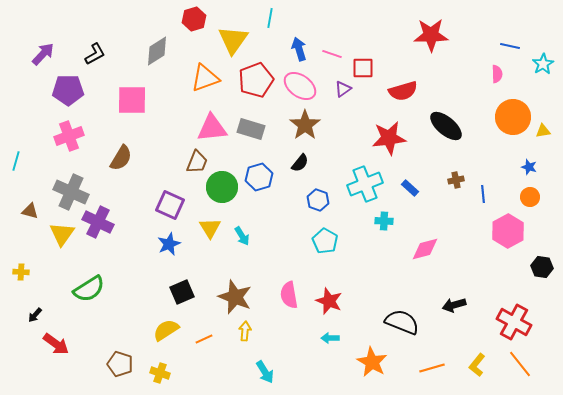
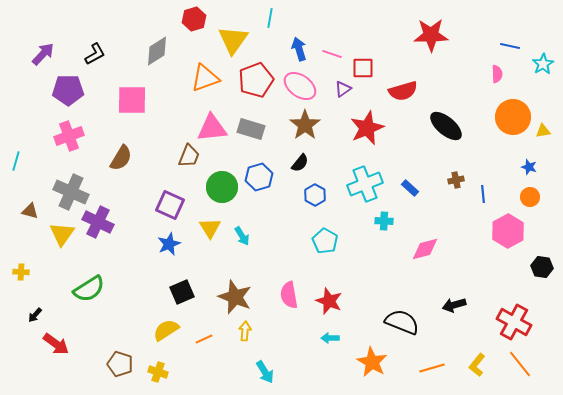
red star at (389, 138): moved 22 px left, 10 px up; rotated 16 degrees counterclockwise
brown trapezoid at (197, 162): moved 8 px left, 6 px up
blue hexagon at (318, 200): moved 3 px left, 5 px up; rotated 10 degrees clockwise
yellow cross at (160, 373): moved 2 px left, 1 px up
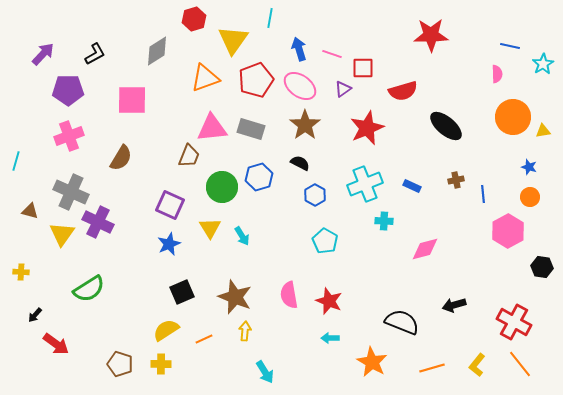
black semicircle at (300, 163): rotated 102 degrees counterclockwise
blue rectangle at (410, 188): moved 2 px right, 2 px up; rotated 18 degrees counterclockwise
yellow cross at (158, 372): moved 3 px right, 8 px up; rotated 18 degrees counterclockwise
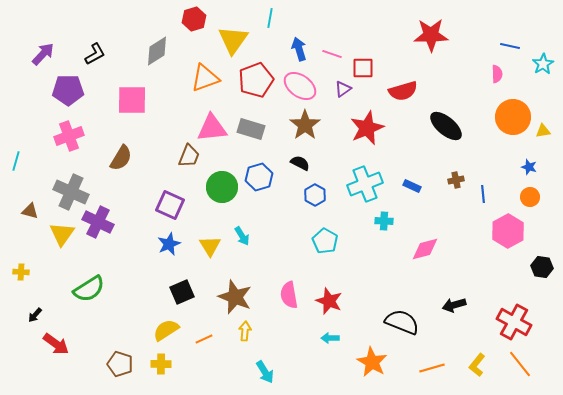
yellow triangle at (210, 228): moved 18 px down
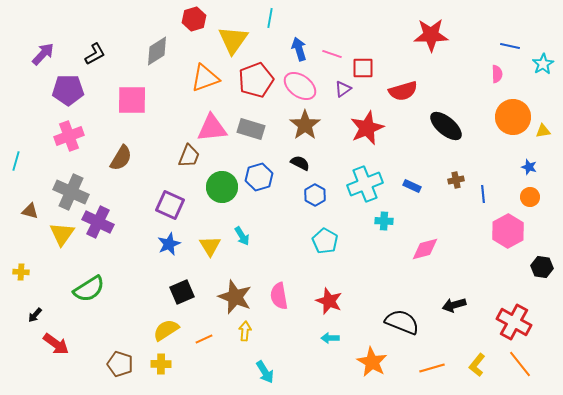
pink semicircle at (289, 295): moved 10 px left, 1 px down
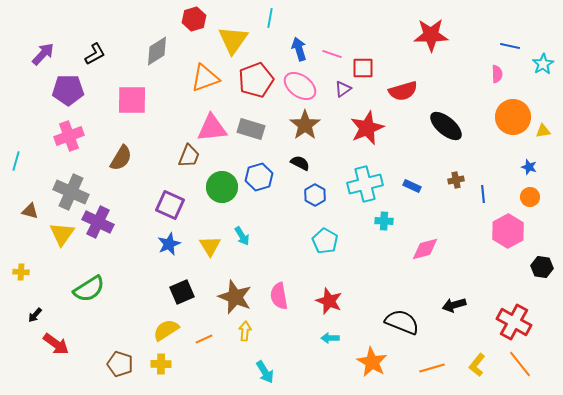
cyan cross at (365, 184): rotated 8 degrees clockwise
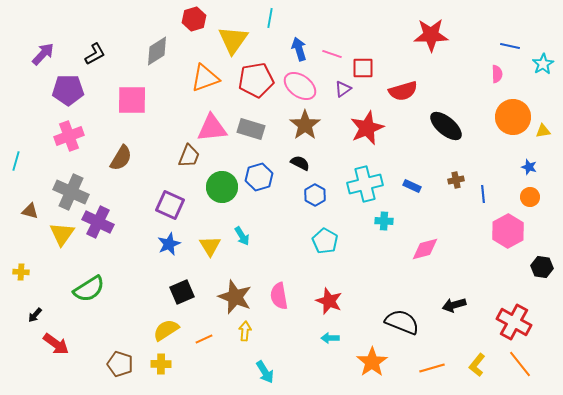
red pentagon at (256, 80): rotated 12 degrees clockwise
orange star at (372, 362): rotated 8 degrees clockwise
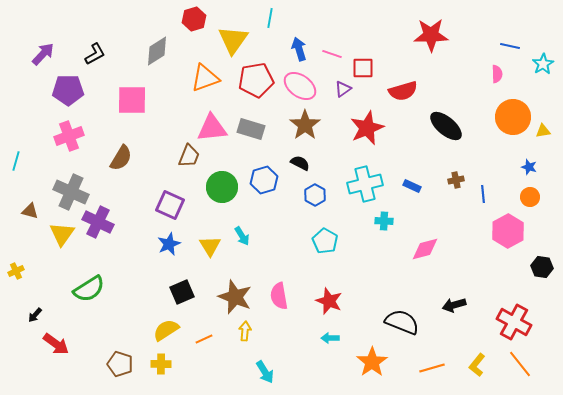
blue hexagon at (259, 177): moved 5 px right, 3 px down
yellow cross at (21, 272): moved 5 px left, 1 px up; rotated 28 degrees counterclockwise
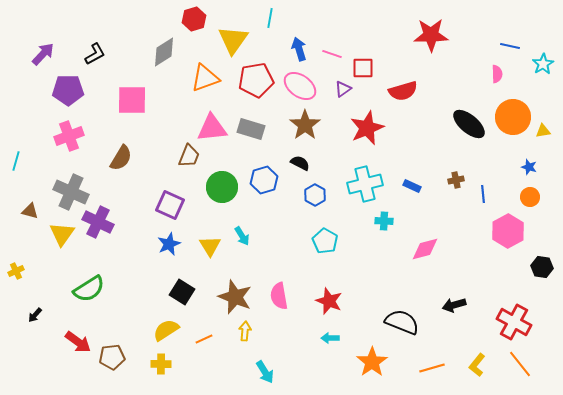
gray diamond at (157, 51): moved 7 px right, 1 px down
black ellipse at (446, 126): moved 23 px right, 2 px up
black square at (182, 292): rotated 35 degrees counterclockwise
red arrow at (56, 344): moved 22 px right, 2 px up
brown pentagon at (120, 364): moved 8 px left, 7 px up; rotated 25 degrees counterclockwise
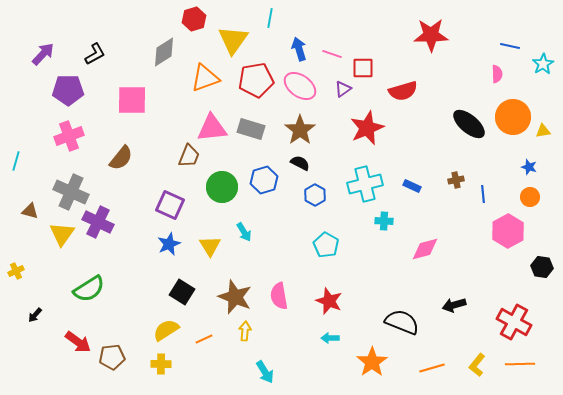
brown star at (305, 125): moved 5 px left, 5 px down
brown semicircle at (121, 158): rotated 8 degrees clockwise
cyan arrow at (242, 236): moved 2 px right, 4 px up
cyan pentagon at (325, 241): moved 1 px right, 4 px down
orange line at (520, 364): rotated 52 degrees counterclockwise
